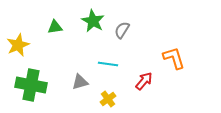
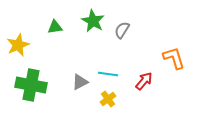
cyan line: moved 10 px down
gray triangle: rotated 12 degrees counterclockwise
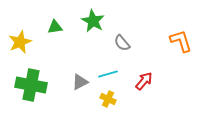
gray semicircle: moved 13 px down; rotated 72 degrees counterclockwise
yellow star: moved 2 px right, 3 px up
orange L-shape: moved 7 px right, 17 px up
cyan line: rotated 24 degrees counterclockwise
yellow cross: rotated 28 degrees counterclockwise
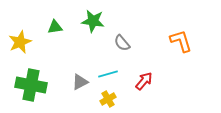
green star: rotated 20 degrees counterclockwise
yellow cross: rotated 35 degrees clockwise
